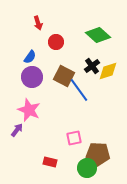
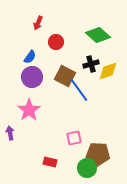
red arrow: rotated 40 degrees clockwise
black cross: moved 1 px left, 2 px up; rotated 21 degrees clockwise
brown square: moved 1 px right
pink star: rotated 15 degrees clockwise
purple arrow: moved 7 px left, 3 px down; rotated 48 degrees counterclockwise
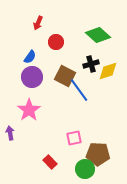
red rectangle: rotated 32 degrees clockwise
green circle: moved 2 px left, 1 px down
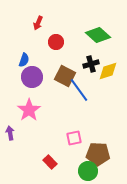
blue semicircle: moved 6 px left, 3 px down; rotated 16 degrees counterclockwise
green circle: moved 3 px right, 2 px down
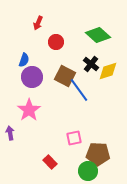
black cross: rotated 35 degrees counterclockwise
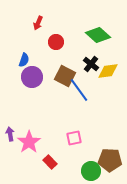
yellow diamond: rotated 10 degrees clockwise
pink star: moved 32 px down
purple arrow: moved 1 px down
brown pentagon: moved 12 px right, 6 px down
green circle: moved 3 px right
